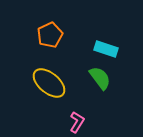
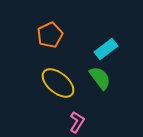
cyan rectangle: rotated 55 degrees counterclockwise
yellow ellipse: moved 9 px right
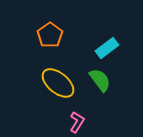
orange pentagon: rotated 10 degrees counterclockwise
cyan rectangle: moved 1 px right, 1 px up
green semicircle: moved 2 px down
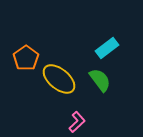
orange pentagon: moved 24 px left, 23 px down
yellow ellipse: moved 1 px right, 4 px up
pink L-shape: rotated 15 degrees clockwise
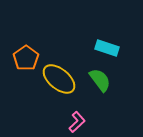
cyan rectangle: rotated 55 degrees clockwise
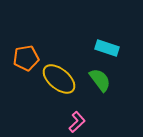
orange pentagon: rotated 25 degrees clockwise
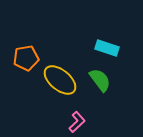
yellow ellipse: moved 1 px right, 1 px down
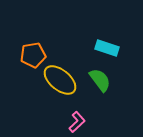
orange pentagon: moved 7 px right, 3 px up
